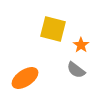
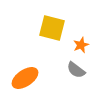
yellow square: moved 1 px left, 1 px up
orange star: rotated 14 degrees clockwise
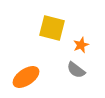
orange ellipse: moved 1 px right, 1 px up
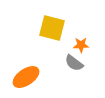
orange star: rotated 21 degrees clockwise
gray semicircle: moved 2 px left, 7 px up
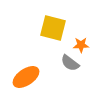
yellow square: moved 1 px right
gray semicircle: moved 4 px left
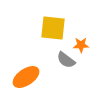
yellow square: rotated 8 degrees counterclockwise
gray semicircle: moved 4 px left, 3 px up
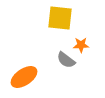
yellow square: moved 7 px right, 10 px up
orange ellipse: moved 2 px left
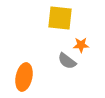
gray semicircle: moved 1 px right, 1 px down
orange ellipse: rotated 44 degrees counterclockwise
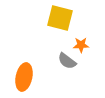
yellow square: rotated 8 degrees clockwise
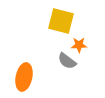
yellow square: moved 1 px right, 3 px down
orange star: moved 2 px left
